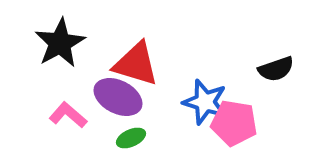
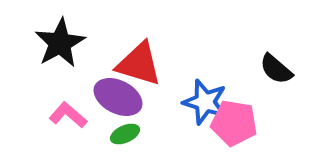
red triangle: moved 3 px right
black semicircle: rotated 60 degrees clockwise
green ellipse: moved 6 px left, 4 px up
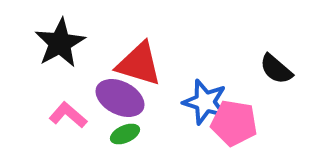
purple ellipse: moved 2 px right, 1 px down
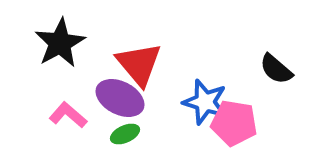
red triangle: rotated 33 degrees clockwise
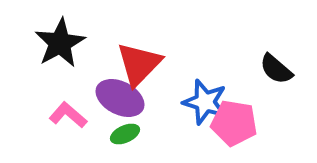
red triangle: rotated 24 degrees clockwise
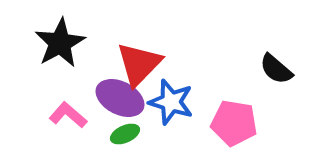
blue star: moved 34 px left
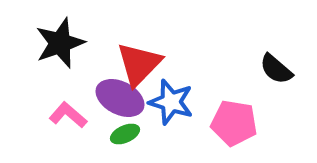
black star: rotated 9 degrees clockwise
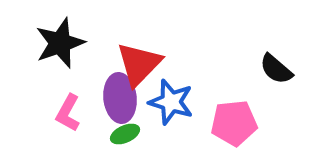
purple ellipse: rotated 57 degrees clockwise
pink L-shape: moved 2 px up; rotated 102 degrees counterclockwise
pink pentagon: rotated 15 degrees counterclockwise
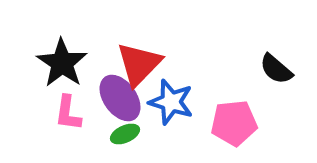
black star: moved 2 px right, 20 px down; rotated 18 degrees counterclockwise
purple ellipse: rotated 30 degrees counterclockwise
pink L-shape: rotated 21 degrees counterclockwise
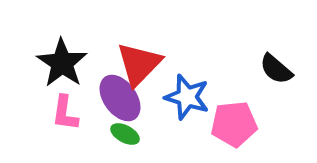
blue star: moved 16 px right, 5 px up
pink L-shape: moved 3 px left
pink pentagon: moved 1 px down
green ellipse: rotated 52 degrees clockwise
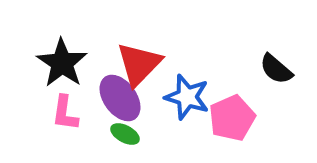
pink pentagon: moved 2 px left, 6 px up; rotated 18 degrees counterclockwise
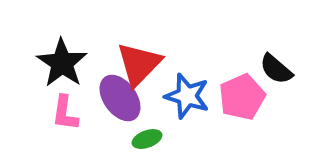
blue star: moved 1 px up
pink pentagon: moved 10 px right, 21 px up
green ellipse: moved 22 px right, 5 px down; rotated 48 degrees counterclockwise
